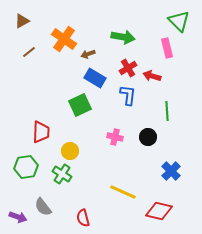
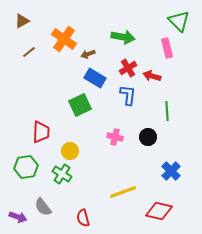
yellow line: rotated 44 degrees counterclockwise
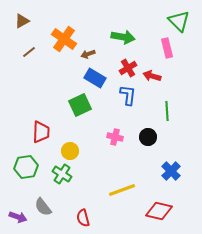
yellow line: moved 1 px left, 2 px up
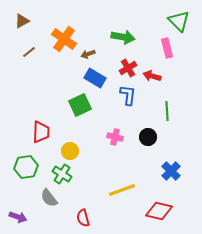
gray semicircle: moved 6 px right, 9 px up
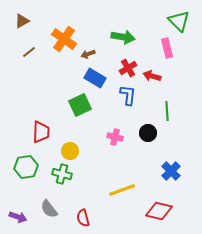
black circle: moved 4 px up
green cross: rotated 18 degrees counterclockwise
gray semicircle: moved 11 px down
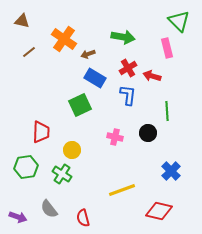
brown triangle: rotated 42 degrees clockwise
yellow circle: moved 2 px right, 1 px up
green cross: rotated 18 degrees clockwise
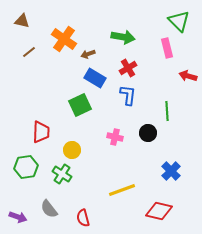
red arrow: moved 36 px right
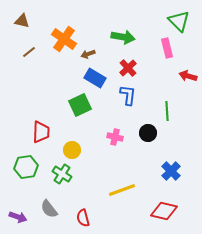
red cross: rotated 12 degrees counterclockwise
red diamond: moved 5 px right
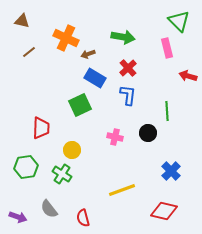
orange cross: moved 2 px right, 1 px up; rotated 10 degrees counterclockwise
red trapezoid: moved 4 px up
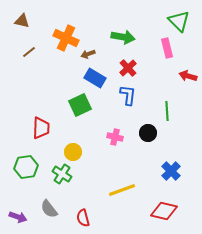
yellow circle: moved 1 px right, 2 px down
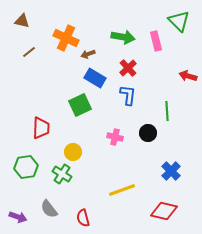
pink rectangle: moved 11 px left, 7 px up
